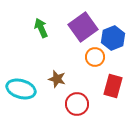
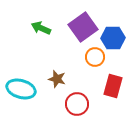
green arrow: rotated 42 degrees counterclockwise
blue hexagon: rotated 20 degrees clockwise
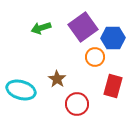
green arrow: rotated 42 degrees counterclockwise
brown star: rotated 18 degrees clockwise
cyan ellipse: moved 1 px down
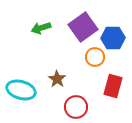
red circle: moved 1 px left, 3 px down
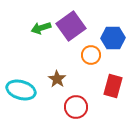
purple square: moved 12 px left, 1 px up
orange circle: moved 4 px left, 2 px up
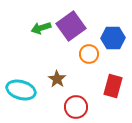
orange circle: moved 2 px left, 1 px up
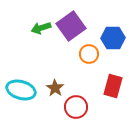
brown star: moved 2 px left, 9 px down
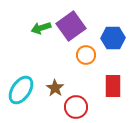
orange circle: moved 3 px left, 1 px down
red rectangle: rotated 15 degrees counterclockwise
cyan ellipse: rotated 72 degrees counterclockwise
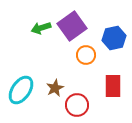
purple square: moved 1 px right
blue hexagon: moved 1 px right; rotated 10 degrees counterclockwise
brown star: rotated 12 degrees clockwise
red circle: moved 1 px right, 2 px up
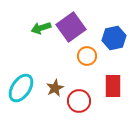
purple square: moved 1 px left, 1 px down
orange circle: moved 1 px right, 1 px down
cyan ellipse: moved 2 px up
red circle: moved 2 px right, 4 px up
